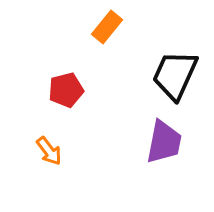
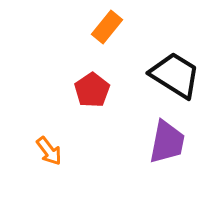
black trapezoid: rotated 98 degrees clockwise
red pentagon: moved 26 px right; rotated 20 degrees counterclockwise
purple trapezoid: moved 3 px right
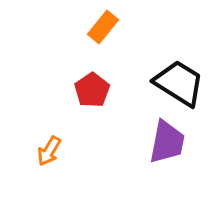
orange rectangle: moved 4 px left
black trapezoid: moved 4 px right, 8 px down
orange arrow: rotated 68 degrees clockwise
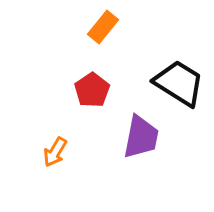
purple trapezoid: moved 26 px left, 5 px up
orange arrow: moved 6 px right, 1 px down
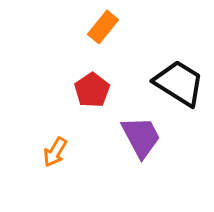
purple trapezoid: rotated 39 degrees counterclockwise
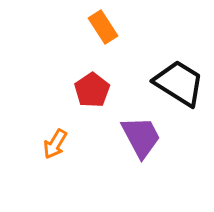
orange rectangle: rotated 72 degrees counterclockwise
orange arrow: moved 8 px up
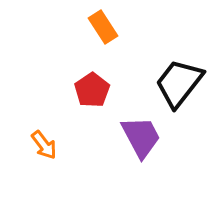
black trapezoid: rotated 84 degrees counterclockwise
orange arrow: moved 11 px left, 1 px down; rotated 68 degrees counterclockwise
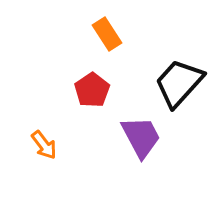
orange rectangle: moved 4 px right, 7 px down
black trapezoid: rotated 4 degrees clockwise
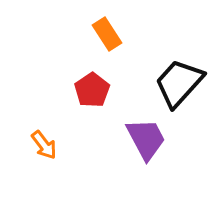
purple trapezoid: moved 5 px right, 2 px down
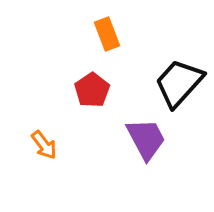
orange rectangle: rotated 12 degrees clockwise
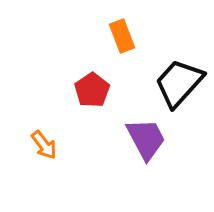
orange rectangle: moved 15 px right, 2 px down
